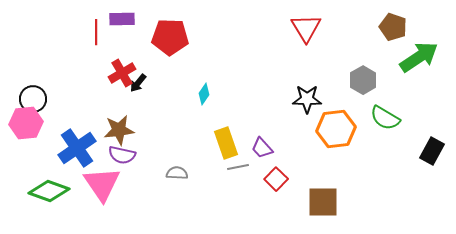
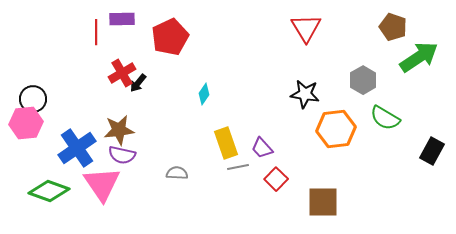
red pentagon: rotated 27 degrees counterclockwise
black star: moved 2 px left, 5 px up; rotated 8 degrees clockwise
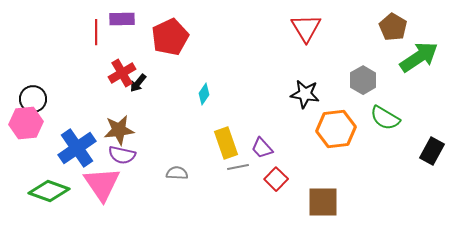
brown pentagon: rotated 12 degrees clockwise
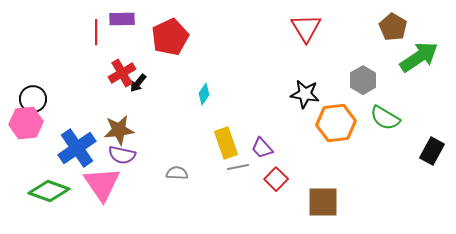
orange hexagon: moved 6 px up
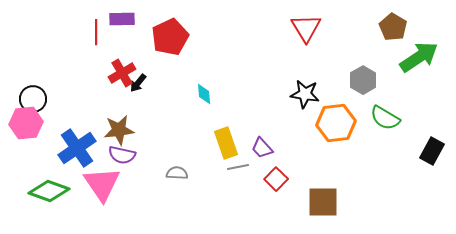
cyan diamond: rotated 40 degrees counterclockwise
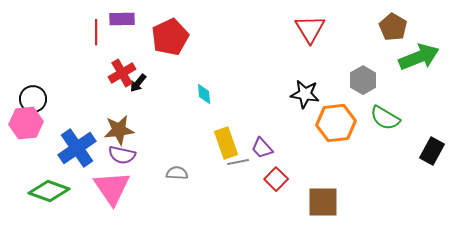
red triangle: moved 4 px right, 1 px down
green arrow: rotated 12 degrees clockwise
gray line: moved 5 px up
pink triangle: moved 10 px right, 4 px down
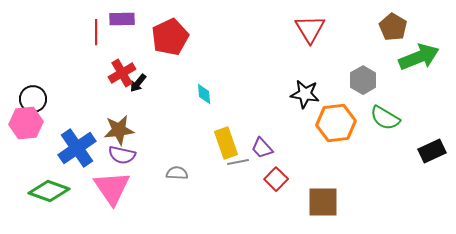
black rectangle: rotated 36 degrees clockwise
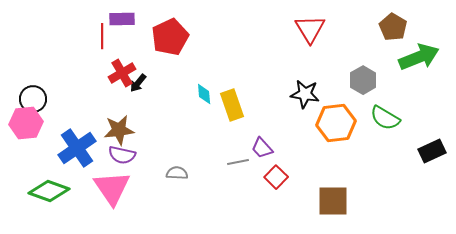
red line: moved 6 px right, 4 px down
yellow rectangle: moved 6 px right, 38 px up
red square: moved 2 px up
brown square: moved 10 px right, 1 px up
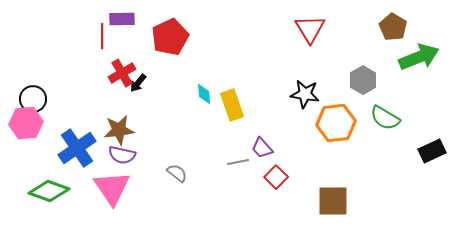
gray semicircle: rotated 35 degrees clockwise
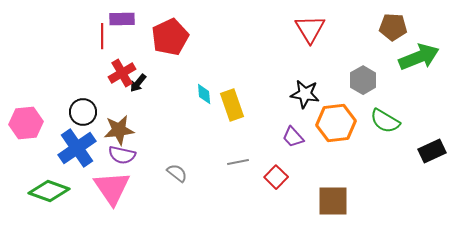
brown pentagon: rotated 28 degrees counterclockwise
black circle: moved 50 px right, 13 px down
green semicircle: moved 3 px down
purple trapezoid: moved 31 px right, 11 px up
